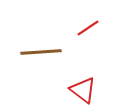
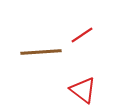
red line: moved 6 px left, 7 px down
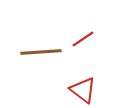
red line: moved 1 px right, 4 px down
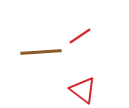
red line: moved 3 px left, 3 px up
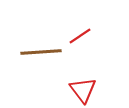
red triangle: rotated 16 degrees clockwise
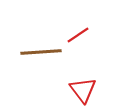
red line: moved 2 px left, 1 px up
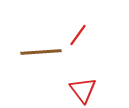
red line: rotated 20 degrees counterclockwise
